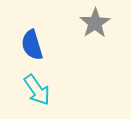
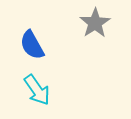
blue semicircle: rotated 12 degrees counterclockwise
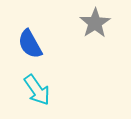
blue semicircle: moved 2 px left, 1 px up
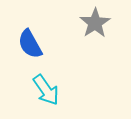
cyan arrow: moved 9 px right
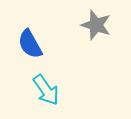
gray star: moved 1 px right, 2 px down; rotated 20 degrees counterclockwise
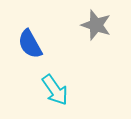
cyan arrow: moved 9 px right
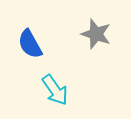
gray star: moved 9 px down
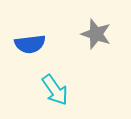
blue semicircle: rotated 68 degrees counterclockwise
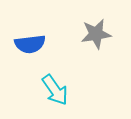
gray star: rotated 28 degrees counterclockwise
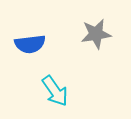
cyan arrow: moved 1 px down
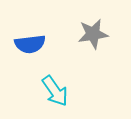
gray star: moved 3 px left
